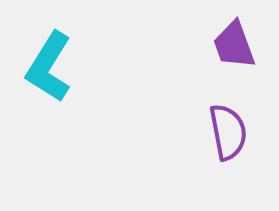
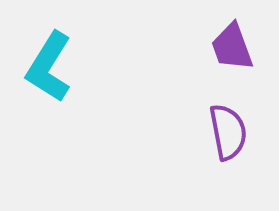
purple trapezoid: moved 2 px left, 2 px down
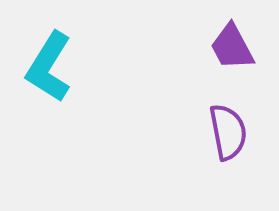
purple trapezoid: rotated 8 degrees counterclockwise
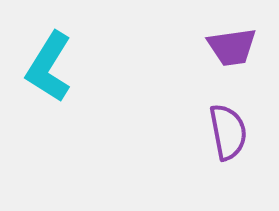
purple trapezoid: rotated 70 degrees counterclockwise
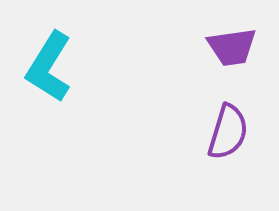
purple semicircle: rotated 28 degrees clockwise
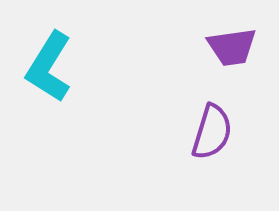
purple semicircle: moved 16 px left
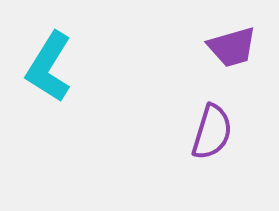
purple trapezoid: rotated 8 degrees counterclockwise
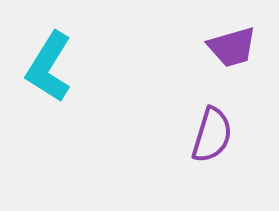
purple semicircle: moved 3 px down
